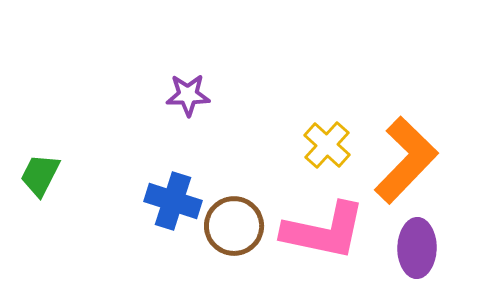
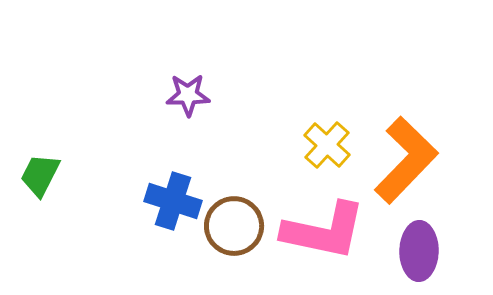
purple ellipse: moved 2 px right, 3 px down
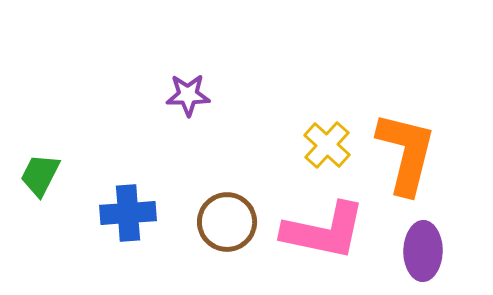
orange L-shape: moved 7 px up; rotated 30 degrees counterclockwise
blue cross: moved 45 px left, 12 px down; rotated 22 degrees counterclockwise
brown circle: moved 7 px left, 4 px up
purple ellipse: moved 4 px right
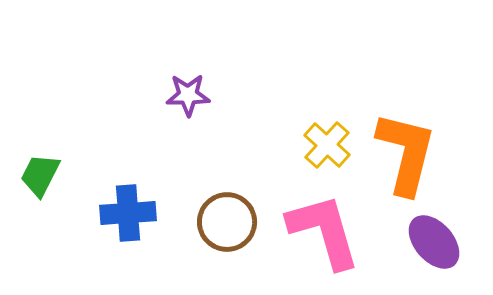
pink L-shape: rotated 118 degrees counterclockwise
purple ellipse: moved 11 px right, 9 px up; rotated 42 degrees counterclockwise
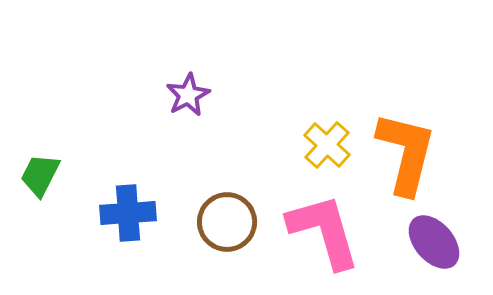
purple star: rotated 27 degrees counterclockwise
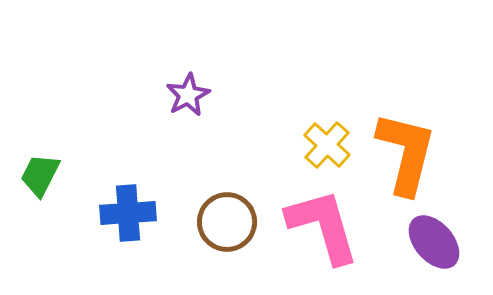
pink L-shape: moved 1 px left, 5 px up
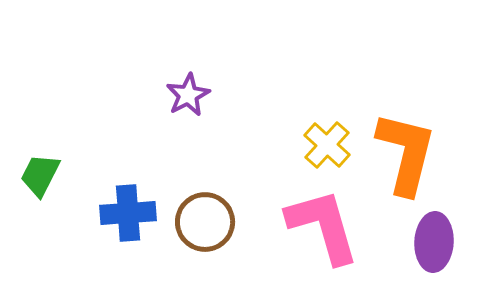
brown circle: moved 22 px left
purple ellipse: rotated 44 degrees clockwise
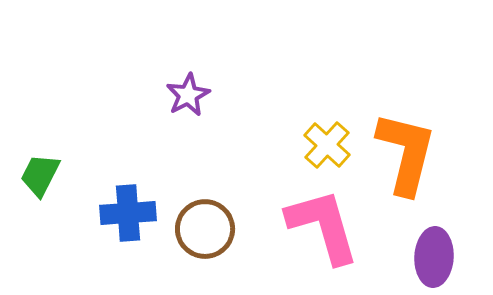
brown circle: moved 7 px down
purple ellipse: moved 15 px down
